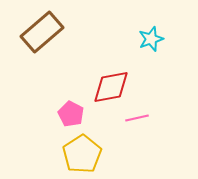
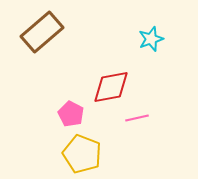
yellow pentagon: rotated 18 degrees counterclockwise
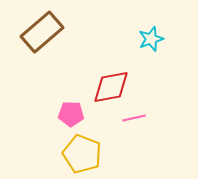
pink pentagon: rotated 25 degrees counterclockwise
pink line: moved 3 px left
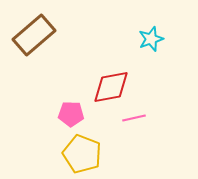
brown rectangle: moved 8 px left, 3 px down
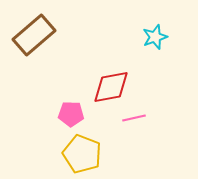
cyan star: moved 4 px right, 2 px up
